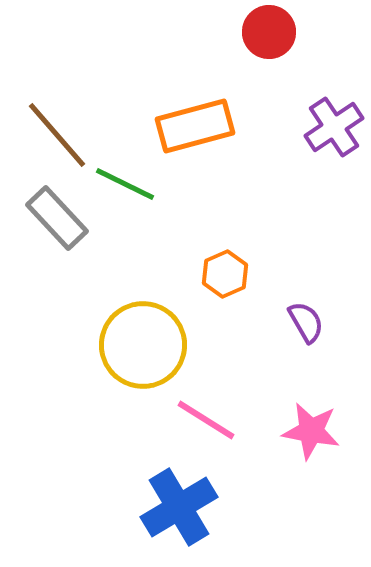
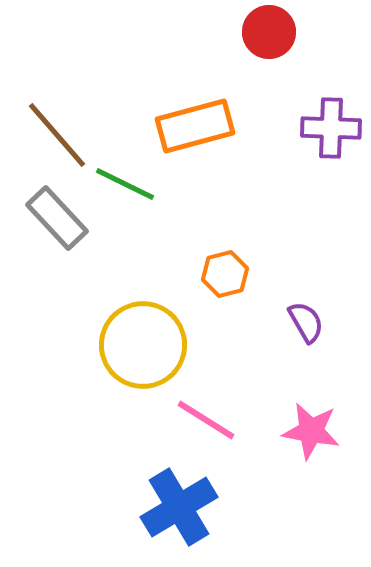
purple cross: moved 3 px left, 1 px down; rotated 36 degrees clockwise
orange hexagon: rotated 9 degrees clockwise
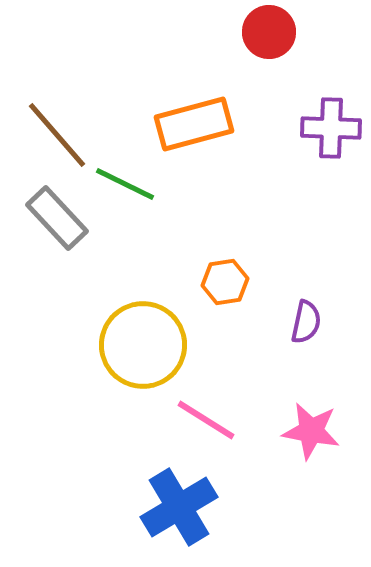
orange rectangle: moved 1 px left, 2 px up
orange hexagon: moved 8 px down; rotated 6 degrees clockwise
purple semicircle: rotated 42 degrees clockwise
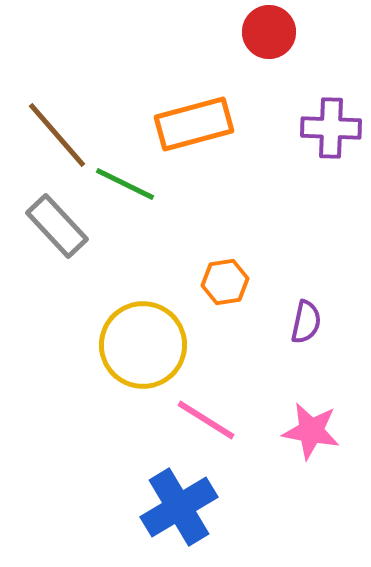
gray rectangle: moved 8 px down
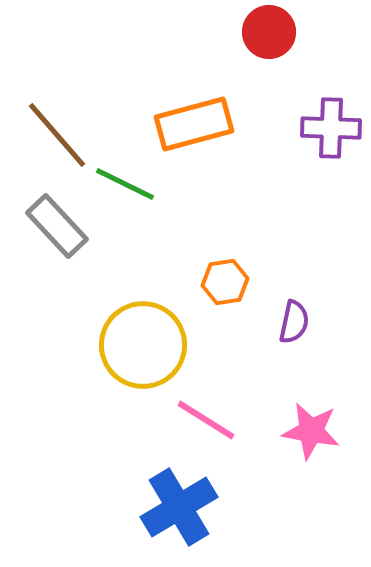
purple semicircle: moved 12 px left
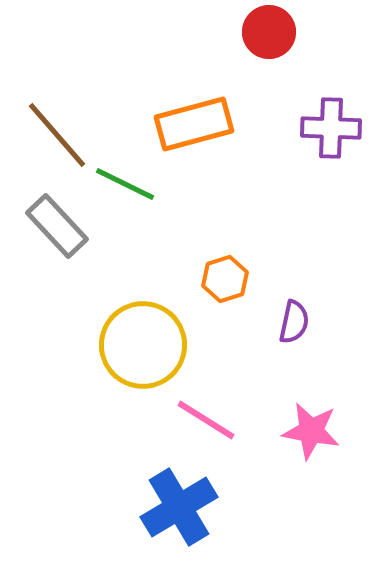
orange hexagon: moved 3 px up; rotated 9 degrees counterclockwise
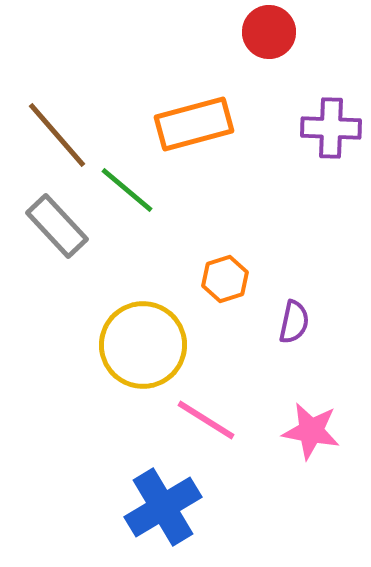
green line: moved 2 px right, 6 px down; rotated 14 degrees clockwise
blue cross: moved 16 px left
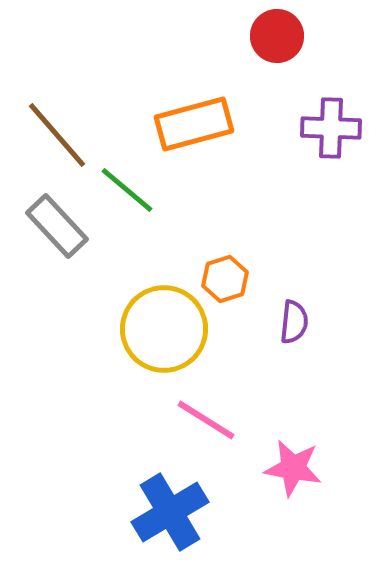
red circle: moved 8 px right, 4 px down
purple semicircle: rotated 6 degrees counterclockwise
yellow circle: moved 21 px right, 16 px up
pink star: moved 18 px left, 37 px down
blue cross: moved 7 px right, 5 px down
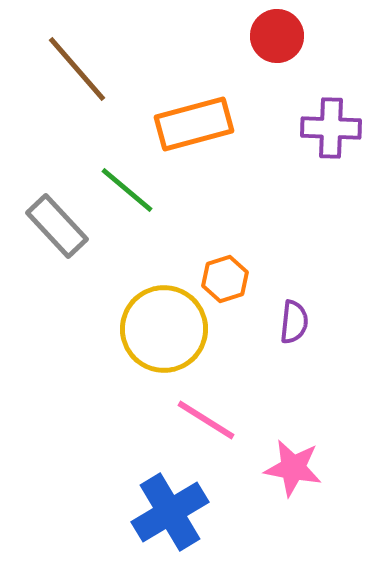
brown line: moved 20 px right, 66 px up
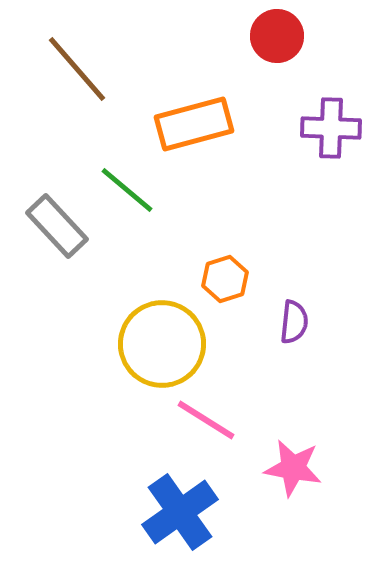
yellow circle: moved 2 px left, 15 px down
blue cross: moved 10 px right; rotated 4 degrees counterclockwise
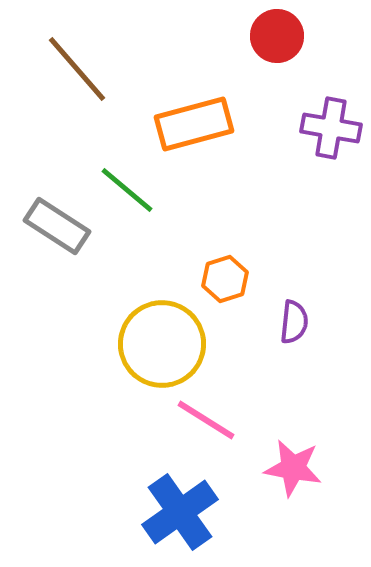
purple cross: rotated 8 degrees clockwise
gray rectangle: rotated 14 degrees counterclockwise
